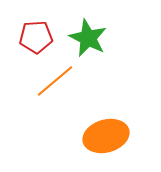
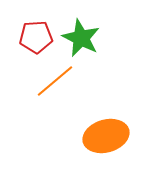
green star: moved 7 px left
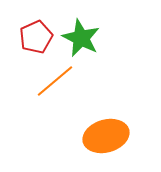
red pentagon: rotated 20 degrees counterclockwise
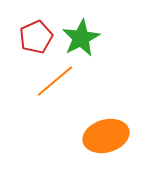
green star: rotated 18 degrees clockwise
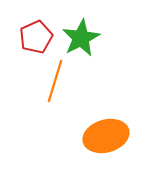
orange line: rotated 33 degrees counterclockwise
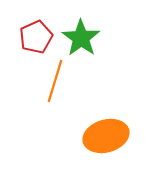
green star: rotated 9 degrees counterclockwise
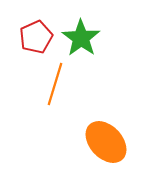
orange line: moved 3 px down
orange ellipse: moved 6 px down; rotated 63 degrees clockwise
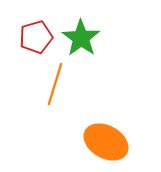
red pentagon: rotated 8 degrees clockwise
orange ellipse: rotated 18 degrees counterclockwise
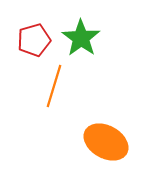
red pentagon: moved 2 px left, 3 px down
orange line: moved 1 px left, 2 px down
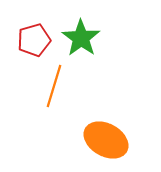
orange ellipse: moved 2 px up
